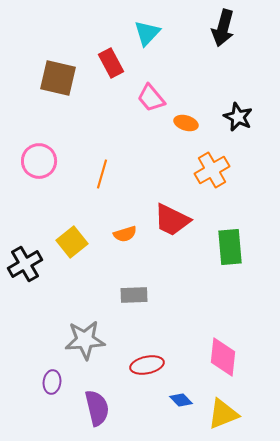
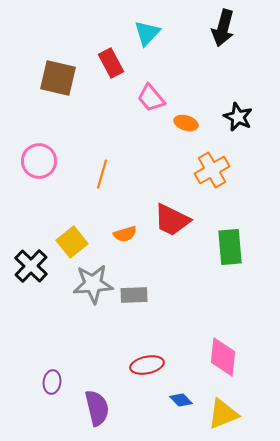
black cross: moved 6 px right, 2 px down; rotated 16 degrees counterclockwise
gray star: moved 8 px right, 56 px up
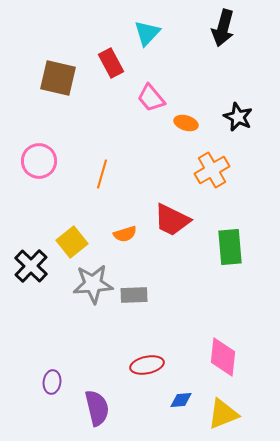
blue diamond: rotated 50 degrees counterclockwise
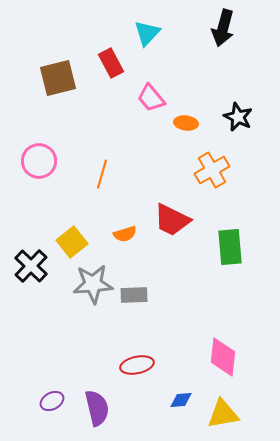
brown square: rotated 27 degrees counterclockwise
orange ellipse: rotated 10 degrees counterclockwise
red ellipse: moved 10 px left
purple ellipse: moved 19 px down; rotated 55 degrees clockwise
yellow triangle: rotated 12 degrees clockwise
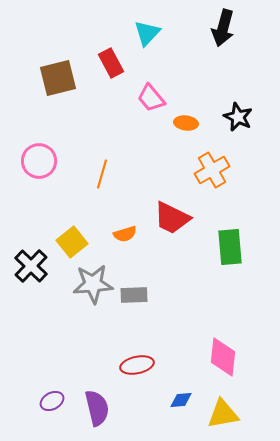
red trapezoid: moved 2 px up
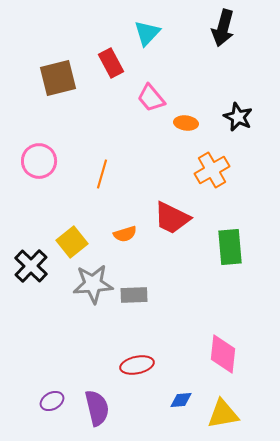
pink diamond: moved 3 px up
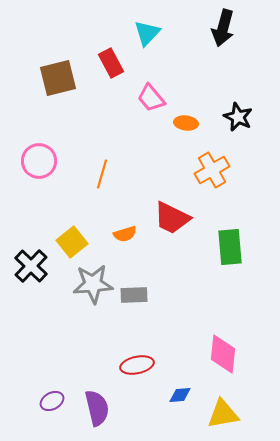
blue diamond: moved 1 px left, 5 px up
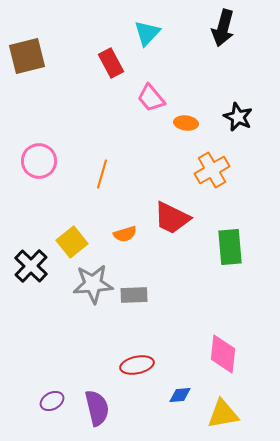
brown square: moved 31 px left, 22 px up
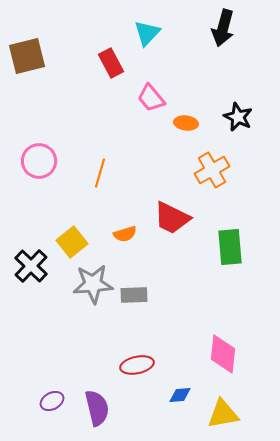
orange line: moved 2 px left, 1 px up
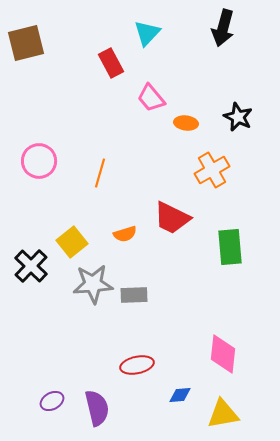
brown square: moved 1 px left, 13 px up
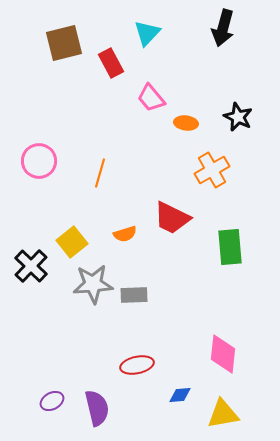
brown square: moved 38 px right
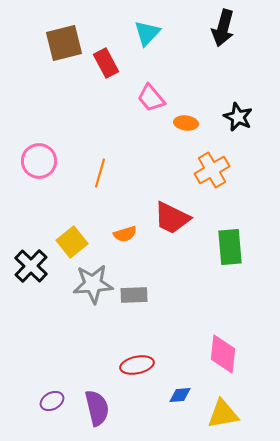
red rectangle: moved 5 px left
